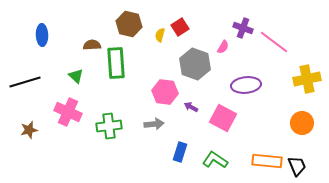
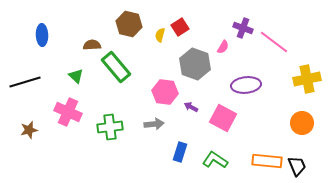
green rectangle: moved 4 px down; rotated 36 degrees counterclockwise
green cross: moved 1 px right, 1 px down
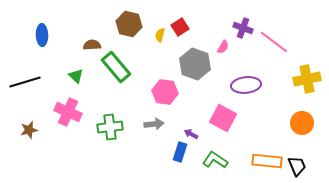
purple arrow: moved 27 px down
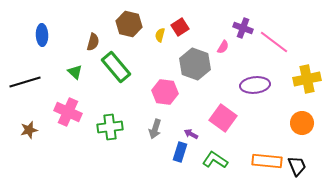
brown semicircle: moved 1 px right, 3 px up; rotated 108 degrees clockwise
green triangle: moved 1 px left, 4 px up
purple ellipse: moved 9 px right
pink square: rotated 8 degrees clockwise
gray arrow: moved 1 px right, 5 px down; rotated 114 degrees clockwise
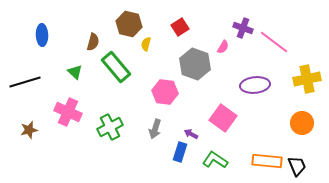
yellow semicircle: moved 14 px left, 9 px down
green cross: rotated 20 degrees counterclockwise
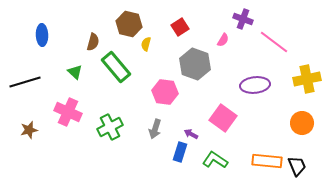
purple cross: moved 9 px up
pink semicircle: moved 7 px up
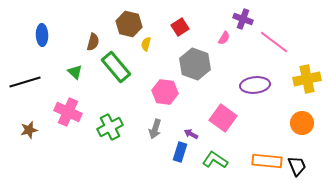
pink semicircle: moved 1 px right, 2 px up
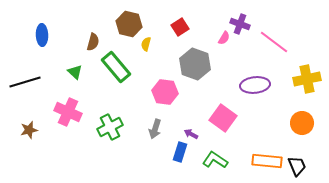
purple cross: moved 3 px left, 5 px down
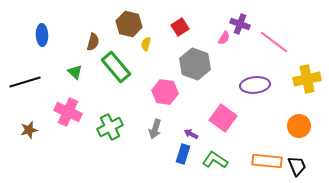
orange circle: moved 3 px left, 3 px down
blue rectangle: moved 3 px right, 2 px down
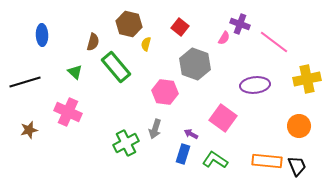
red square: rotated 18 degrees counterclockwise
green cross: moved 16 px right, 16 px down
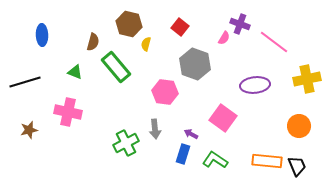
green triangle: rotated 21 degrees counterclockwise
pink cross: rotated 12 degrees counterclockwise
gray arrow: rotated 24 degrees counterclockwise
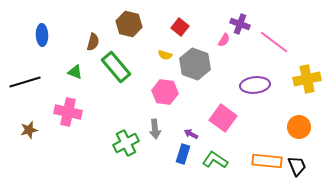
pink semicircle: moved 2 px down
yellow semicircle: moved 19 px right, 11 px down; rotated 88 degrees counterclockwise
orange circle: moved 1 px down
